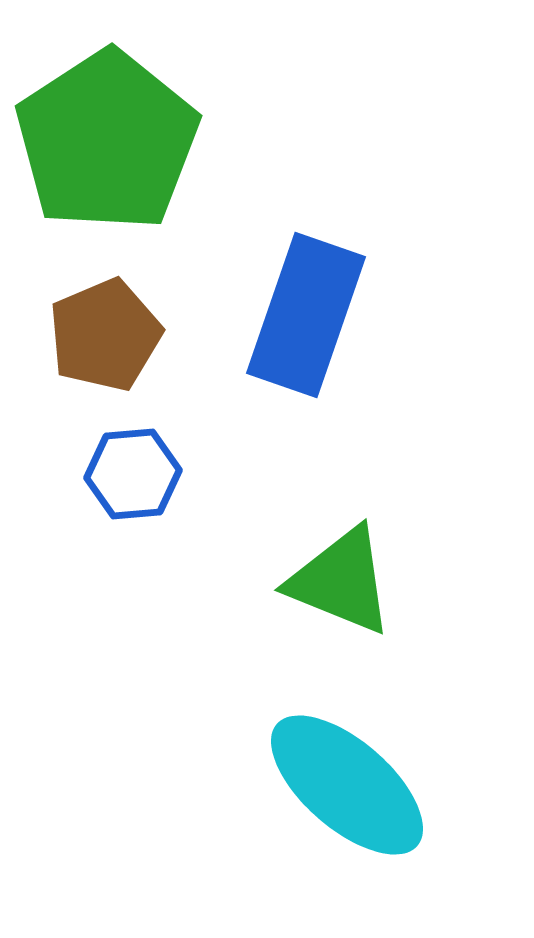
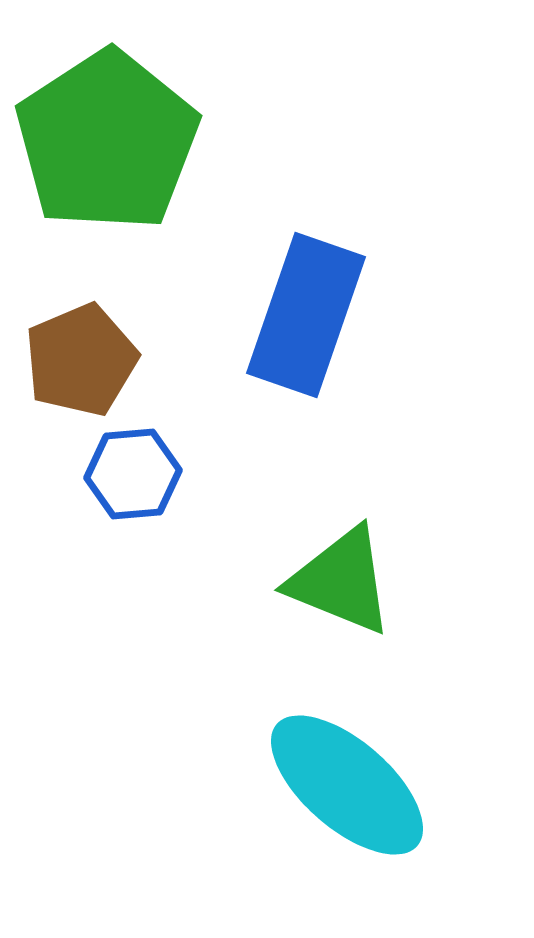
brown pentagon: moved 24 px left, 25 px down
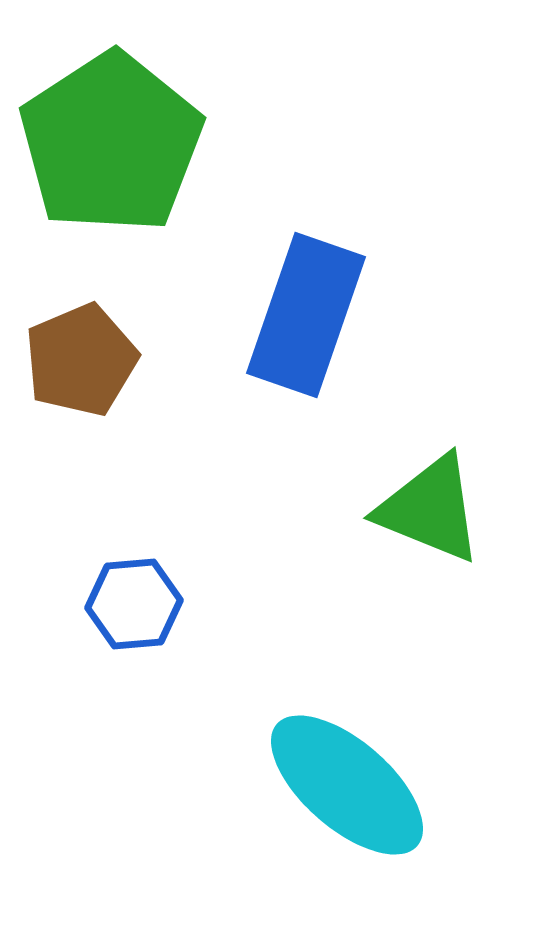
green pentagon: moved 4 px right, 2 px down
blue hexagon: moved 1 px right, 130 px down
green triangle: moved 89 px right, 72 px up
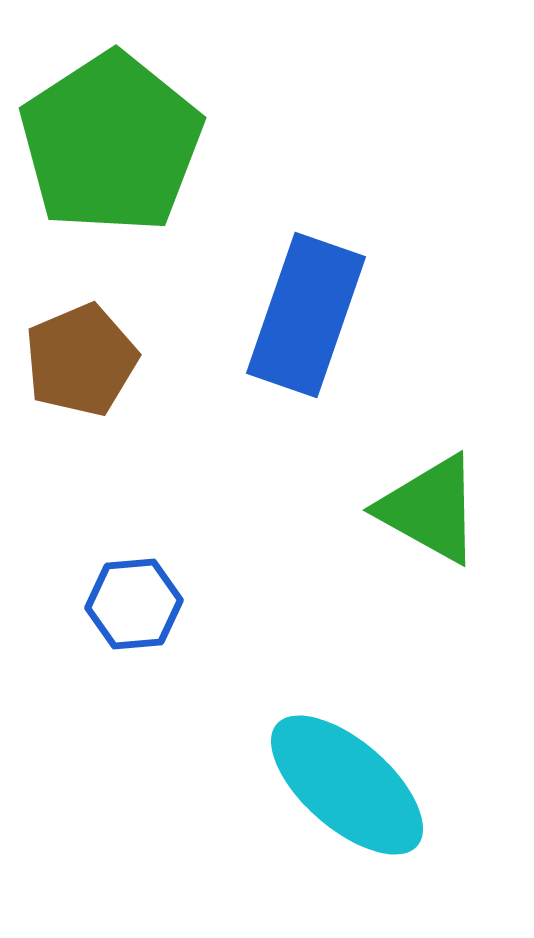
green triangle: rotated 7 degrees clockwise
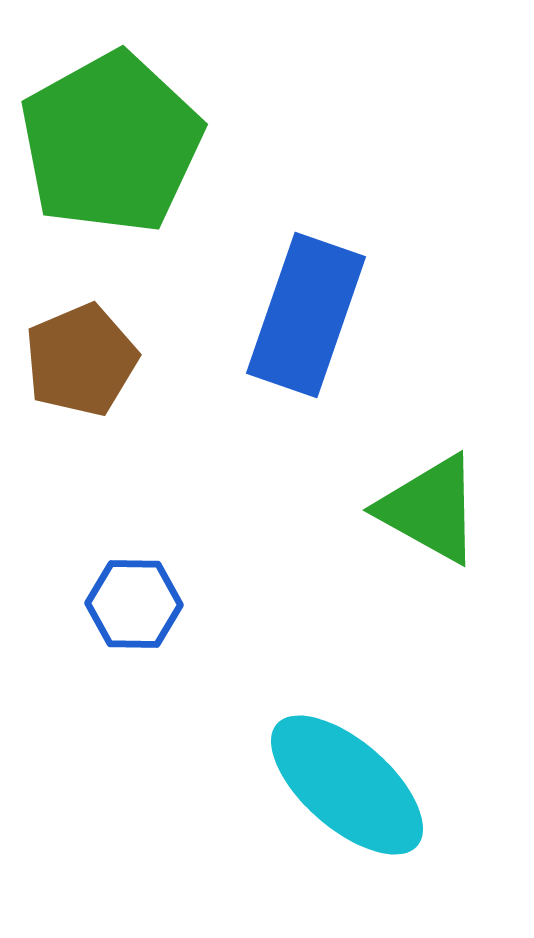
green pentagon: rotated 4 degrees clockwise
blue hexagon: rotated 6 degrees clockwise
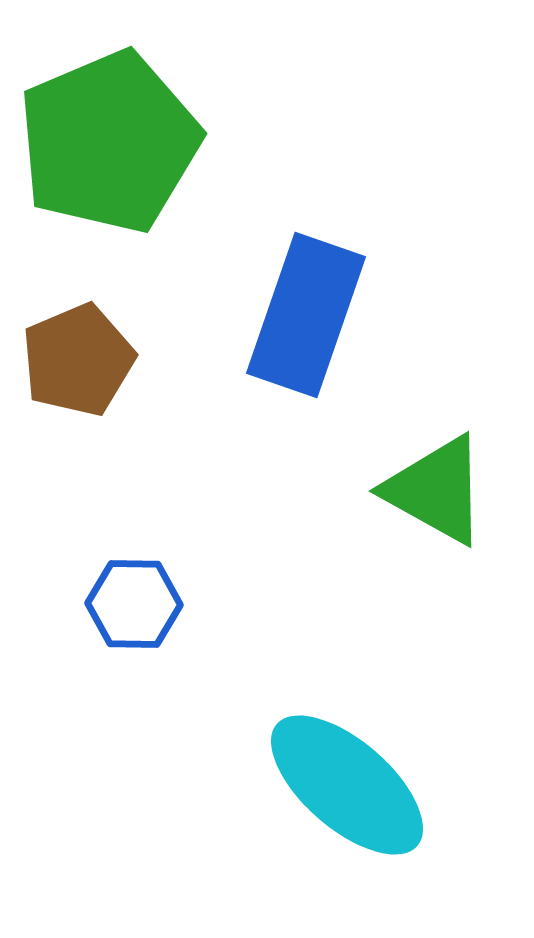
green pentagon: moved 2 px left, 1 px up; rotated 6 degrees clockwise
brown pentagon: moved 3 px left
green triangle: moved 6 px right, 19 px up
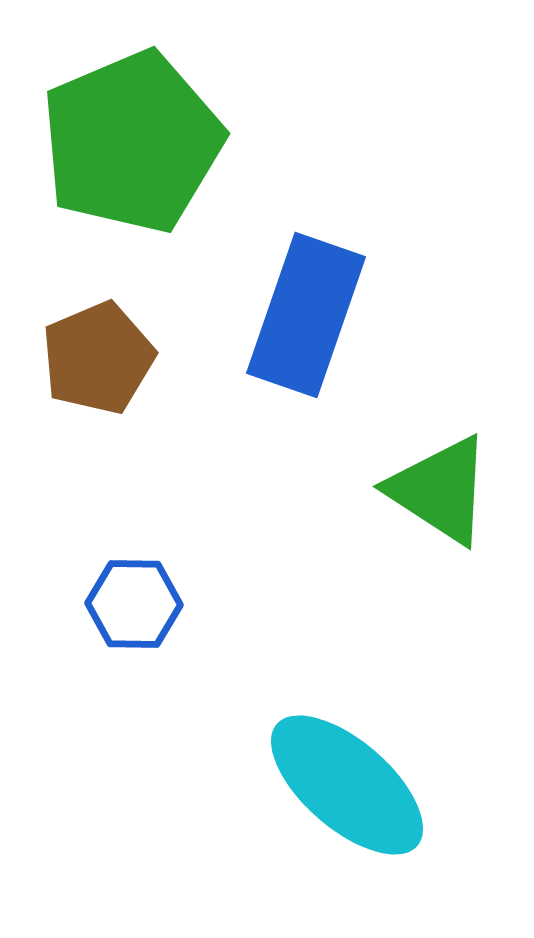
green pentagon: moved 23 px right
brown pentagon: moved 20 px right, 2 px up
green triangle: moved 4 px right; rotated 4 degrees clockwise
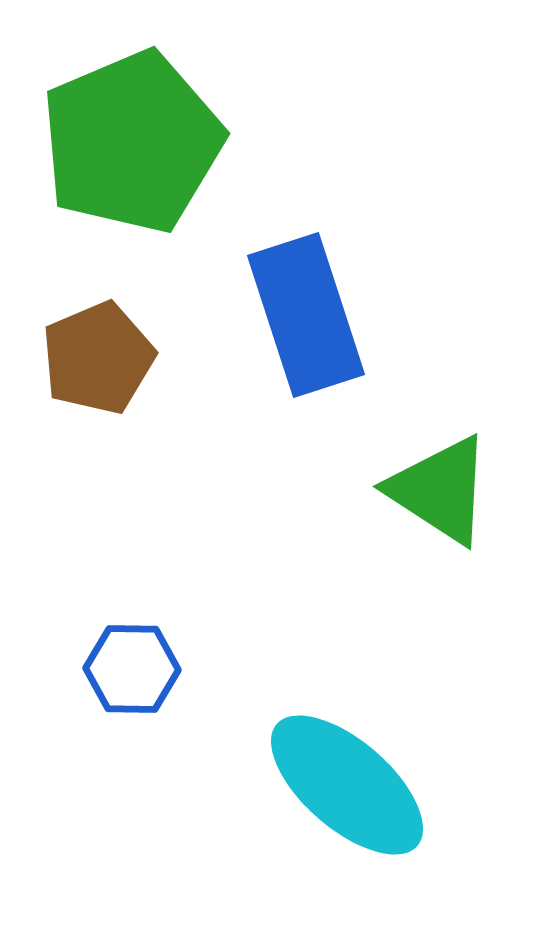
blue rectangle: rotated 37 degrees counterclockwise
blue hexagon: moved 2 px left, 65 px down
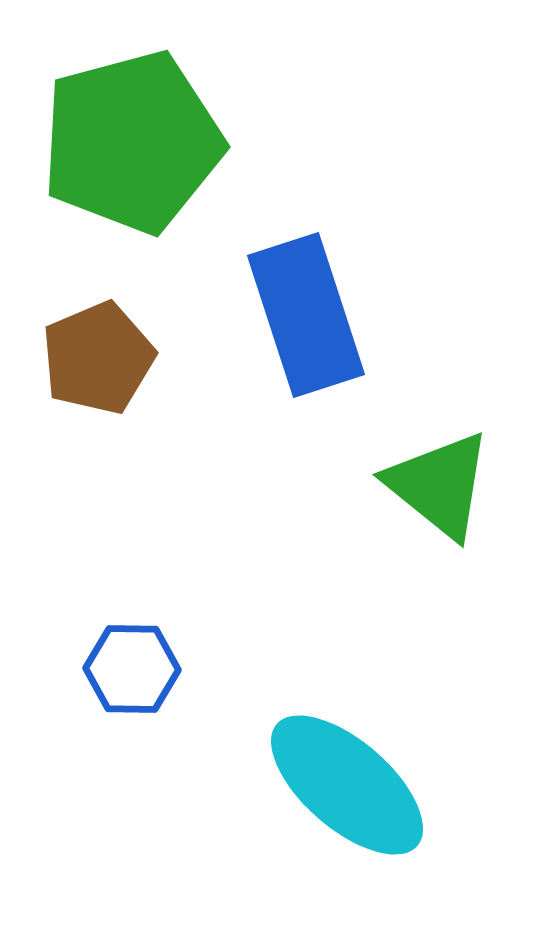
green pentagon: rotated 8 degrees clockwise
green triangle: moved 1 px left, 5 px up; rotated 6 degrees clockwise
